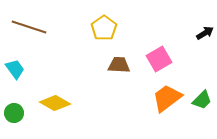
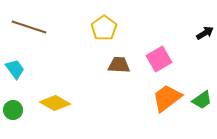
green trapezoid: rotated 10 degrees clockwise
green circle: moved 1 px left, 3 px up
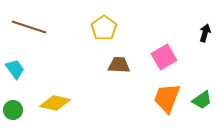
black arrow: rotated 42 degrees counterclockwise
pink square: moved 5 px right, 2 px up
orange trapezoid: rotated 32 degrees counterclockwise
yellow diamond: rotated 16 degrees counterclockwise
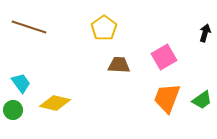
cyan trapezoid: moved 6 px right, 14 px down
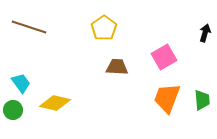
brown trapezoid: moved 2 px left, 2 px down
green trapezoid: rotated 60 degrees counterclockwise
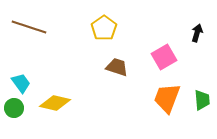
black arrow: moved 8 px left
brown trapezoid: rotated 15 degrees clockwise
green circle: moved 1 px right, 2 px up
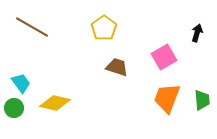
brown line: moved 3 px right; rotated 12 degrees clockwise
